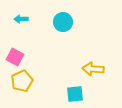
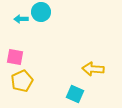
cyan circle: moved 22 px left, 10 px up
pink square: rotated 18 degrees counterclockwise
cyan square: rotated 30 degrees clockwise
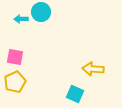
yellow pentagon: moved 7 px left, 1 px down
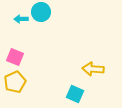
pink square: rotated 12 degrees clockwise
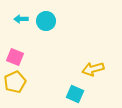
cyan circle: moved 5 px right, 9 px down
yellow arrow: rotated 20 degrees counterclockwise
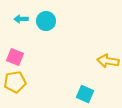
yellow arrow: moved 15 px right, 8 px up; rotated 25 degrees clockwise
yellow pentagon: rotated 15 degrees clockwise
cyan square: moved 10 px right
